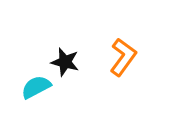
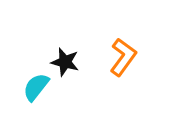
cyan semicircle: rotated 24 degrees counterclockwise
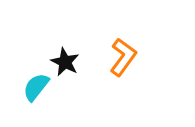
black star: rotated 12 degrees clockwise
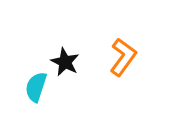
cyan semicircle: rotated 20 degrees counterclockwise
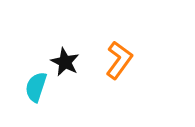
orange L-shape: moved 4 px left, 3 px down
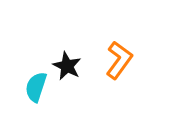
black star: moved 2 px right, 4 px down
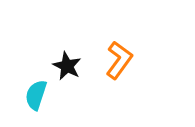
cyan semicircle: moved 8 px down
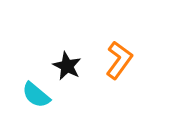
cyan semicircle: rotated 68 degrees counterclockwise
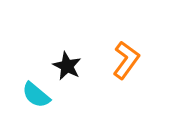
orange L-shape: moved 7 px right
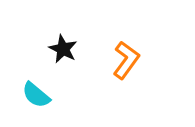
black star: moved 4 px left, 17 px up
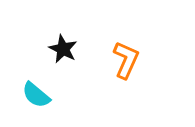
orange L-shape: rotated 12 degrees counterclockwise
